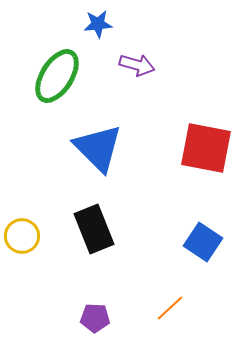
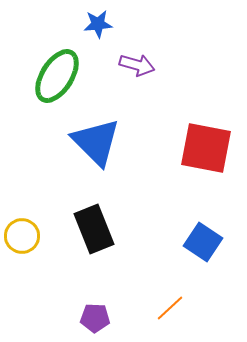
blue triangle: moved 2 px left, 6 px up
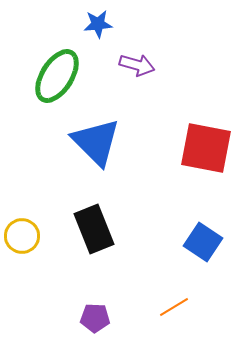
orange line: moved 4 px right, 1 px up; rotated 12 degrees clockwise
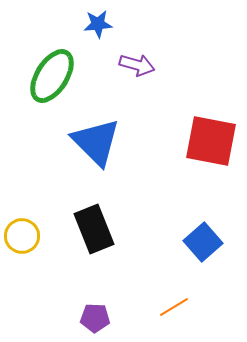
green ellipse: moved 5 px left
red square: moved 5 px right, 7 px up
blue square: rotated 15 degrees clockwise
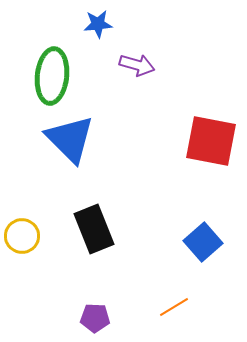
green ellipse: rotated 26 degrees counterclockwise
blue triangle: moved 26 px left, 3 px up
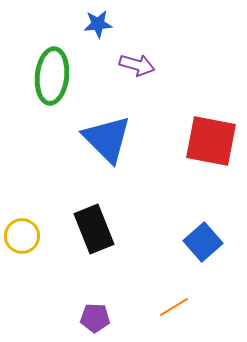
blue triangle: moved 37 px right
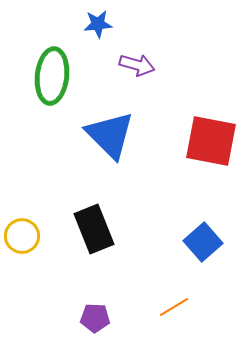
blue triangle: moved 3 px right, 4 px up
